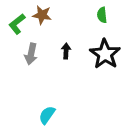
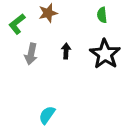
brown star: moved 6 px right, 2 px up; rotated 24 degrees counterclockwise
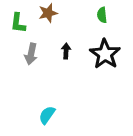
green L-shape: moved 1 px right, 1 px up; rotated 45 degrees counterclockwise
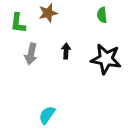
black star: moved 1 px right, 5 px down; rotated 24 degrees counterclockwise
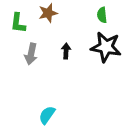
black star: moved 12 px up
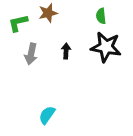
green semicircle: moved 1 px left, 1 px down
green L-shape: rotated 70 degrees clockwise
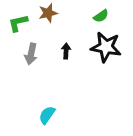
green semicircle: rotated 119 degrees counterclockwise
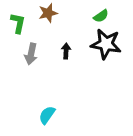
green L-shape: rotated 115 degrees clockwise
black star: moved 3 px up
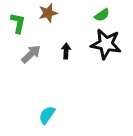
green semicircle: moved 1 px right, 1 px up
gray arrow: rotated 145 degrees counterclockwise
